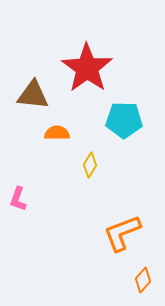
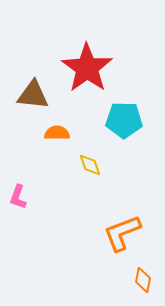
yellow diamond: rotated 50 degrees counterclockwise
pink L-shape: moved 2 px up
orange diamond: rotated 30 degrees counterclockwise
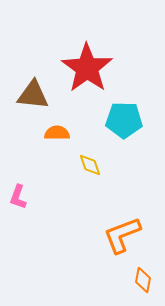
orange L-shape: moved 2 px down
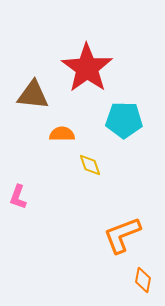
orange semicircle: moved 5 px right, 1 px down
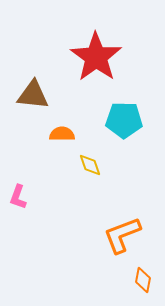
red star: moved 9 px right, 11 px up
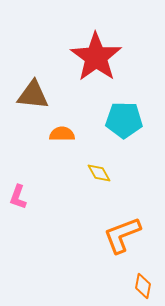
yellow diamond: moved 9 px right, 8 px down; rotated 10 degrees counterclockwise
orange diamond: moved 6 px down
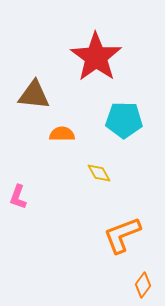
brown triangle: moved 1 px right
orange diamond: moved 1 px up; rotated 25 degrees clockwise
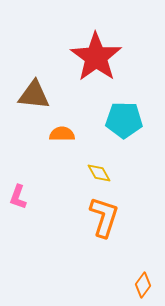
orange L-shape: moved 18 px left, 18 px up; rotated 129 degrees clockwise
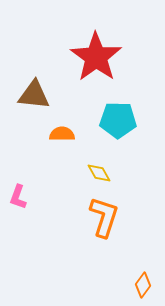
cyan pentagon: moved 6 px left
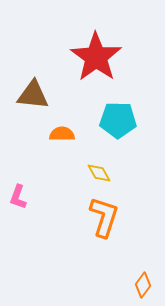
brown triangle: moved 1 px left
